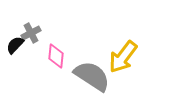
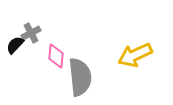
yellow arrow: moved 12 px right, 2 px up; rotated 28 degrees clockwise
gray semicircle: moved 12 px left, 1 px down; rotated 51 degrees clockwise
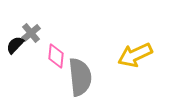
gray cross: rotated 12 degrees counterclockwise
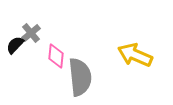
yellow arrow: rotated 48 degrees clockwise
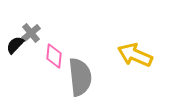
pink diamond: moved 2 px left
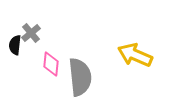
black semicircle: rotated 36 degrees counterclockwise
pink diamond: moved 3 px left, 8 px down
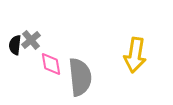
gray cross: moved 7 px down
yellow arrow: rotated 104 degrees counterclockwise
pink diamond: rotated 15 degrees counterclockwise
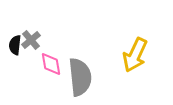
yellow arrow: rotated 16 degrees clockwise
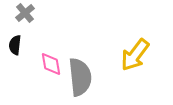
gray cross: moved 6 px left, 27 px up
yellow arrow: rotated 12 degrees clockwise
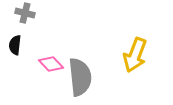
gray cross: rotated 36 degrees counterclockwise
yellow arrow: rotated 16 degrees counterclockwise
pink diamond: rotated 35 degrees counterclockwise
